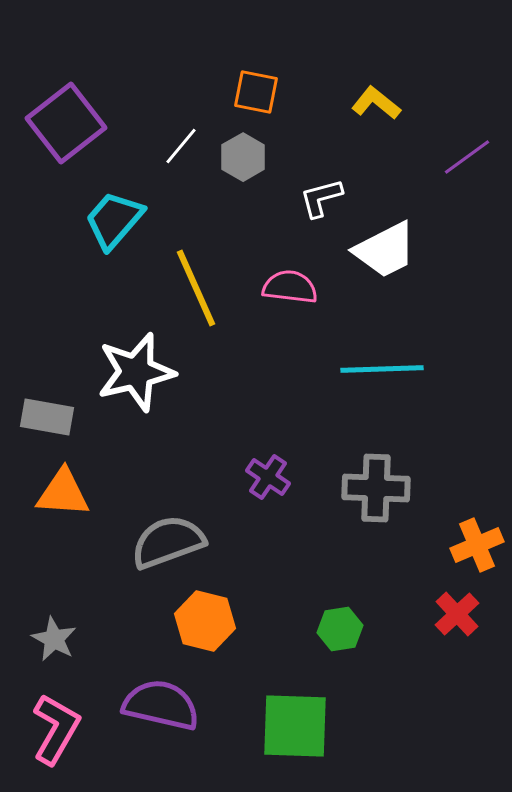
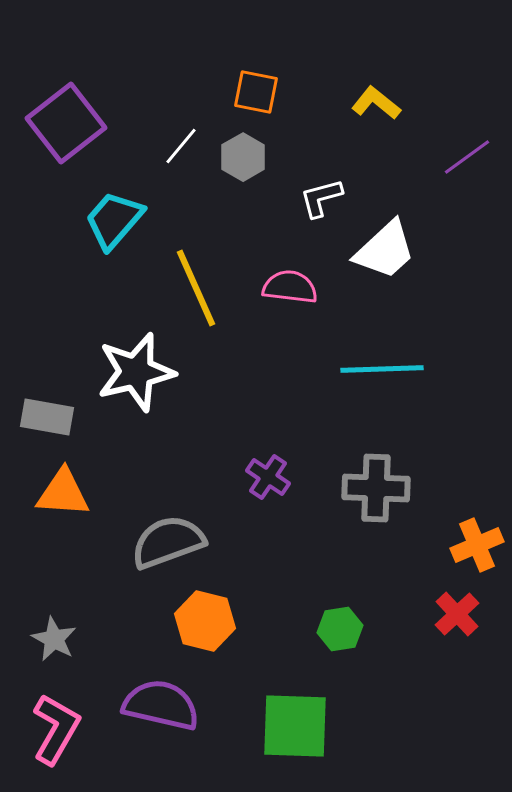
white trapezoid: rotated 16 degrees counterclockwise
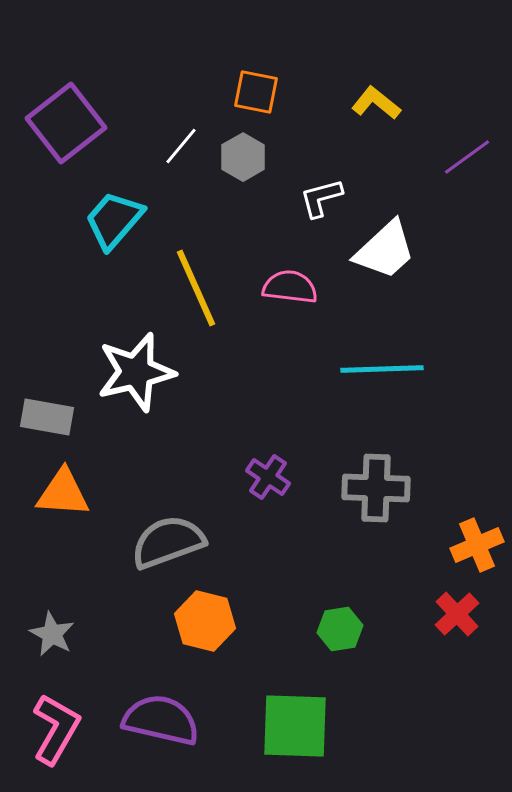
gray star: moved 2 px left, 5 px up
purple semicircle: moved 15 px down
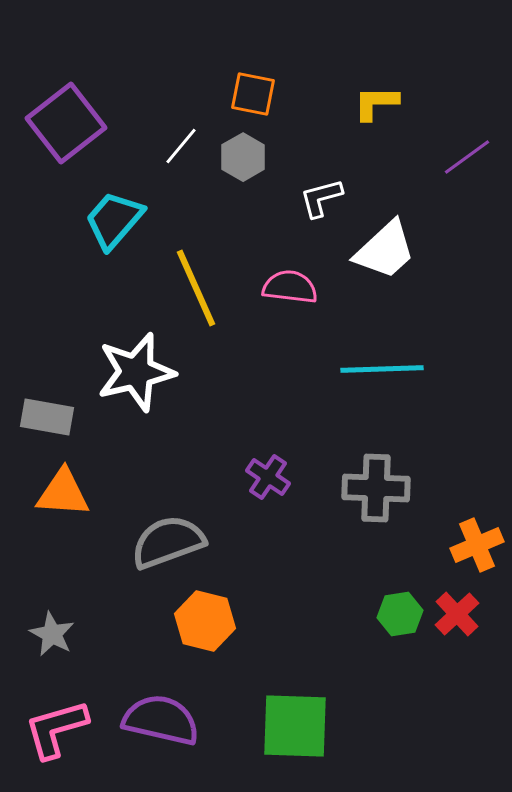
orange square: moved 3 px left, 2 px down
yellow L-shape: rotated 39 degrees counterclockwise
green hexagon: moved 60 px right, 15 px up
pink L-shape: rotated 136 degrees counterclockwise
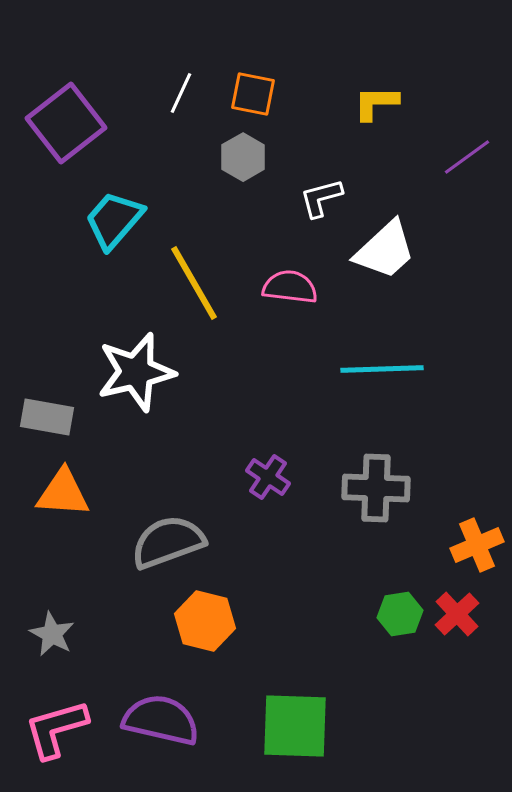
white line: moved 53 px up; rotated 15 degrees counterclockwise
yellow line: moved 2 px left, 5 px up; rotated 6 degrees counterclockwise
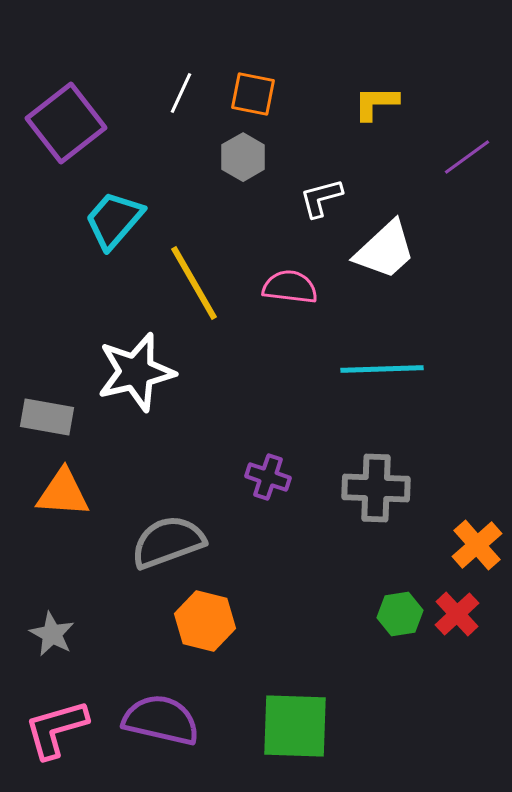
purple cross: rotated 15 degrees counterclockwise
orange cross: rotated 18 degrees counterclockwise
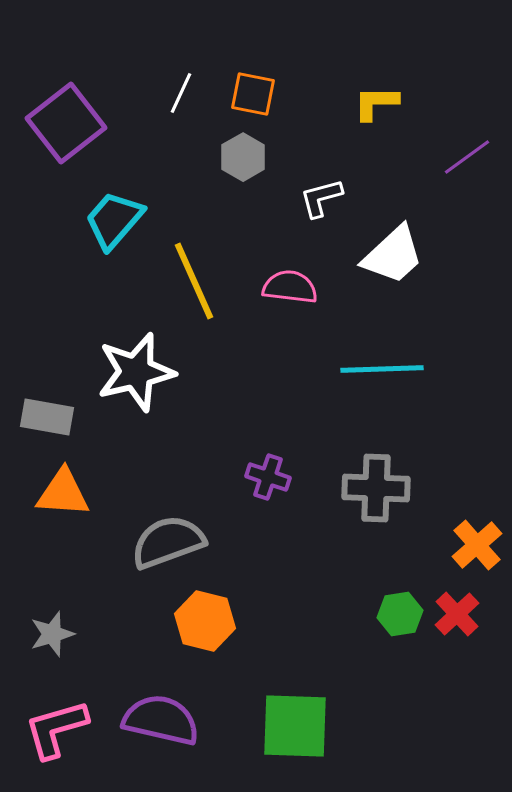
white trapezoid: moved 8 px right, 5 px down
yellow line: moved 2 px up; rotated 6 degrees clockwise
gray star: rotated 27 degrees clockwise
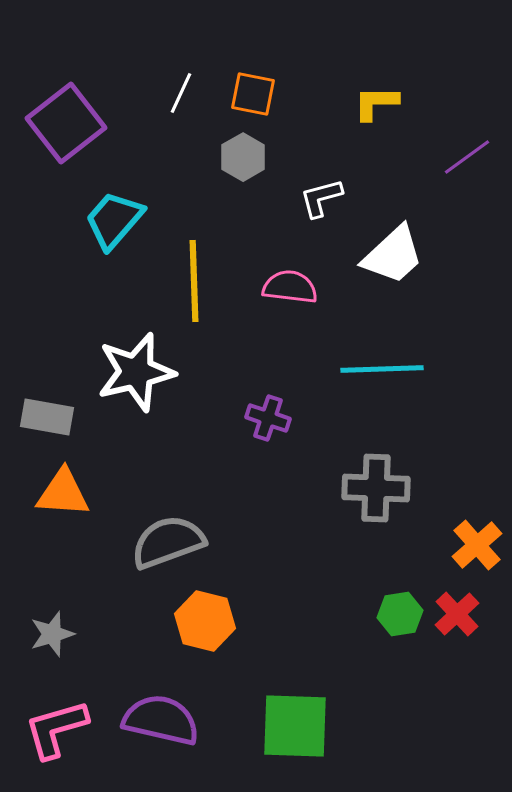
yellow line: rotated 22 degrees clockwise
purple cross: moved 59 px up
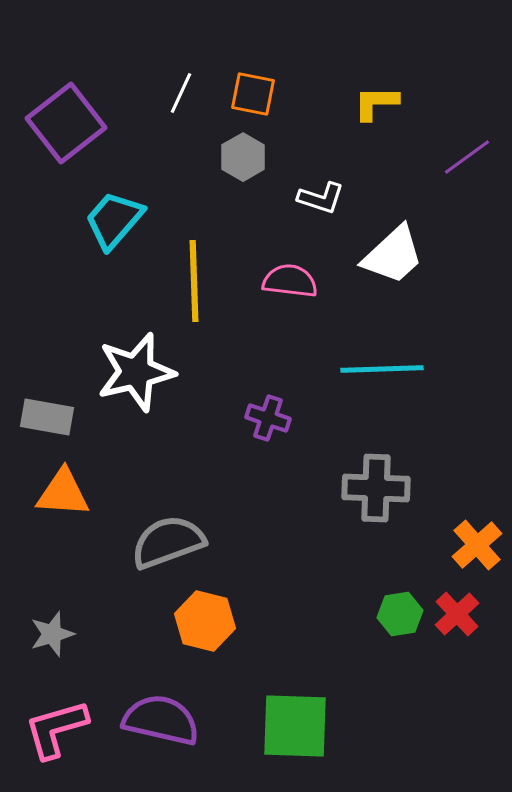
white L-shape: rotated 147 degrees counterclockwise
pink semicircle: moved 6 px up
